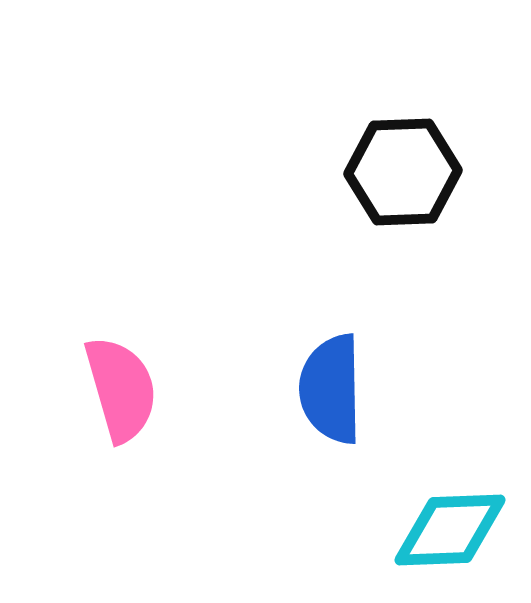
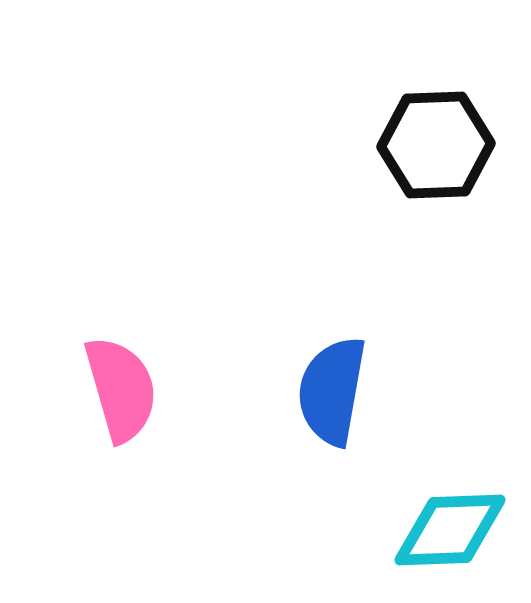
black hexagon: moved 33 px right, 27 px up
blue semicircle: moved 1 px right, 2 px down; rotated 11 degrees clockwise
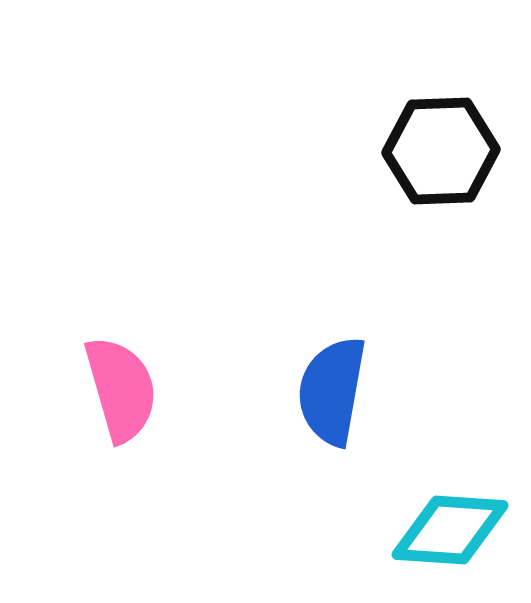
black hexagon: moved 5 px right, 6 px down
cyan diamond: rotated 6 degrees clockwise
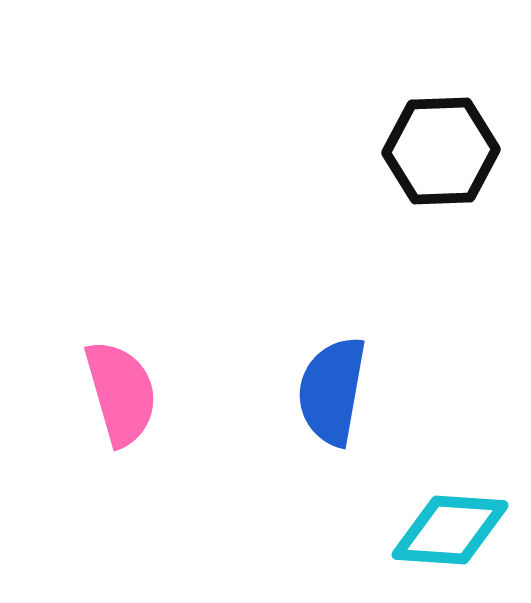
pink semicircle: moved 4 px down
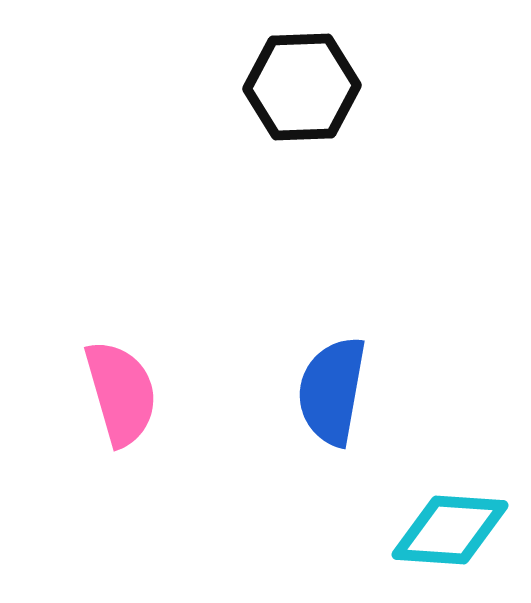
black hexagon: moved 139 px left, 64 px up
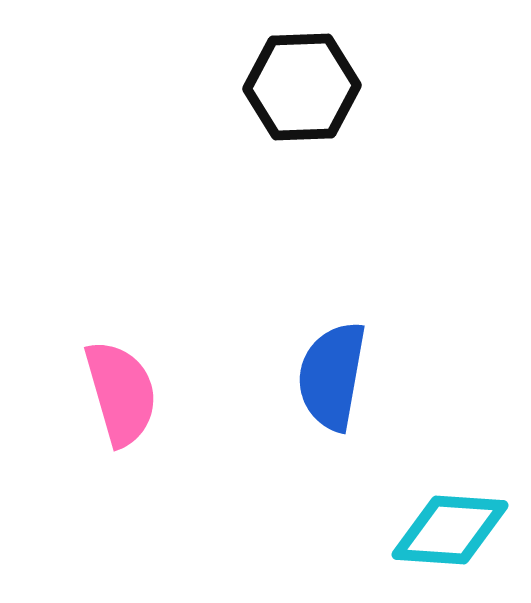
blue semicircle: moved 15 px up
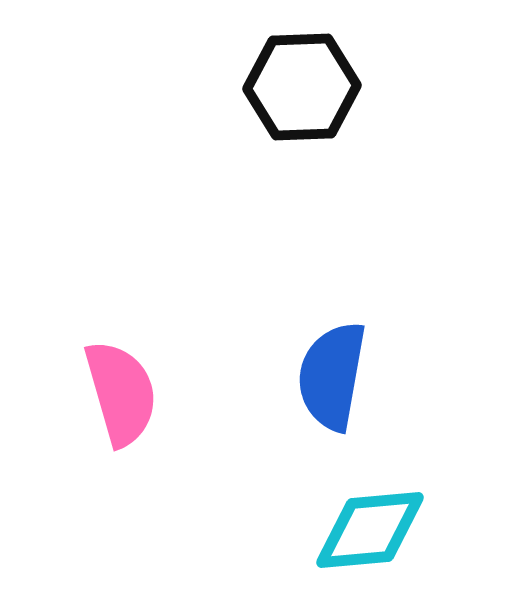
cyan diamond: moved 80 px left; rotated 9 degrees counterclockwise
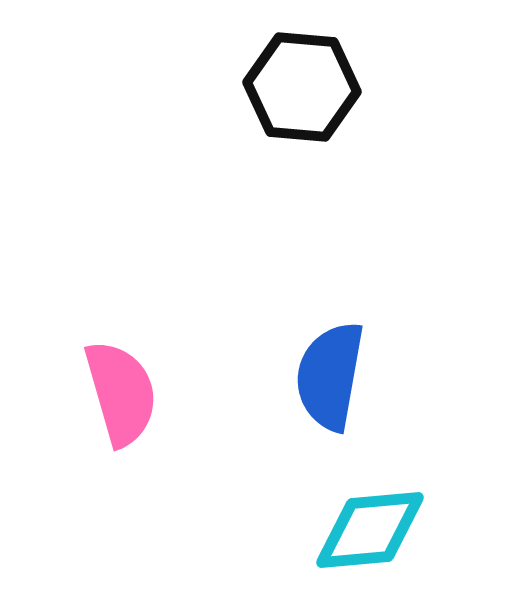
black hexagon: rotated 7 degrees clockwise
blue semicircle: moved 2 px left
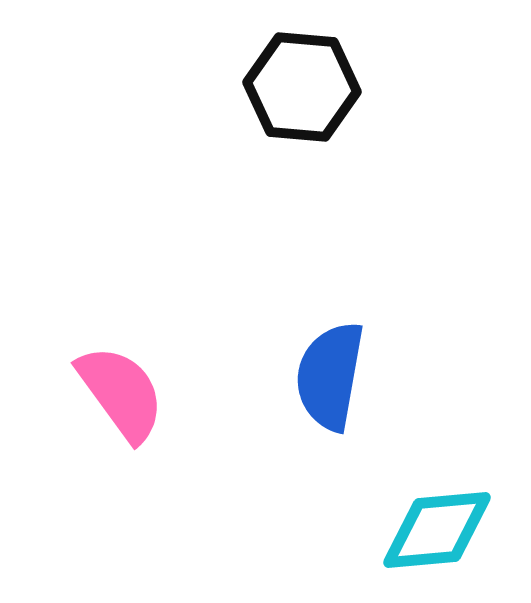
pink semicircle: rotated 20 degrees counterclockwise
cyan diamond: moved 67 px right
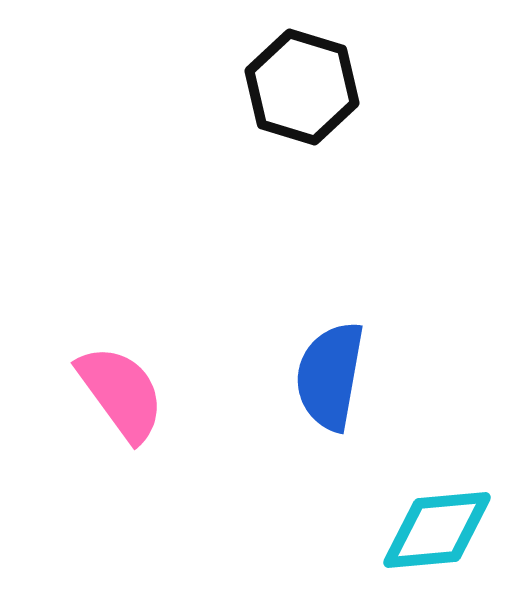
black hexagon: rotated 12 degrees clockwise
